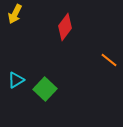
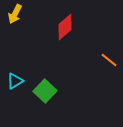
red diamond: rotated 12 degrees clockwise
cyan triangle: moved 1 px left, 1 px down
green square: moved 2 px down
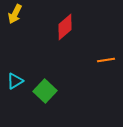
orange line: moved 3 px left; rotated 48 degrees counterclockwise
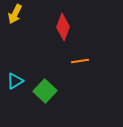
red diamond: moved 2 px left; rotated 28 degrees counterclockwise
orange line: moved 26 px left, 1 px down
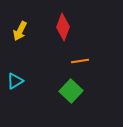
yellow arrow: moved 5 px right, 17 px down
green square: moved 26 px right
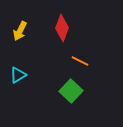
red diamond: moved 1 px left, 1 px down
orange line: rotated 36 degrees clockwise
cyan triangle: moved 3 px right, 6 px up
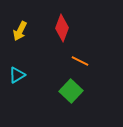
cyan triangle: moved 1 px left
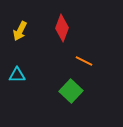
orange line: moved 4 px right
cyan triangle: rotated 30 degrees clockwise
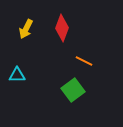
yellow arrow: moved 6 px right, 2 px up
green square: moved 2 px right, 1 px up; rotated 10 degrees clockwise
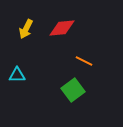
red diamond: rotated 64 degrees clockwise
